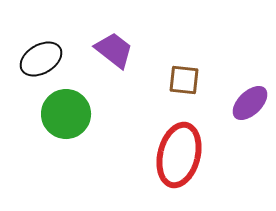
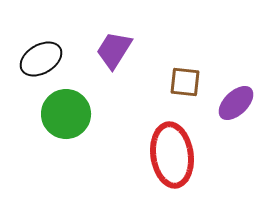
purple trapezoid: rotated 96 degrees counterclockwise
brown square: moved 1 px right, 2 px down
purple ellipse: moved 14 px left
red ellipse: moved 7 px left; rotated 22 degrees counterclockwise
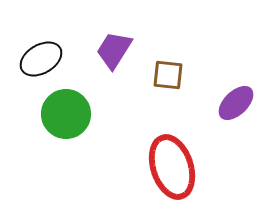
brown square: moved 17 px left, 7 px up
red ellipse: moved 12 px down; rotated 10 degrees counterclockwise
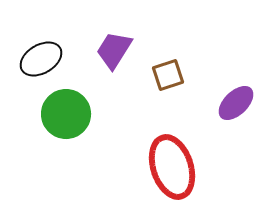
brown square: rotated 24 degrees counterclockwise
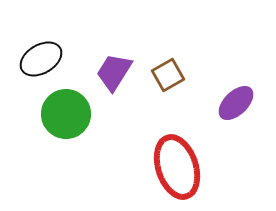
purple trapezoid: moved 22 px down
brown square: rotated 12 degrees counterclockwise
red ellipse: moved 5 px right
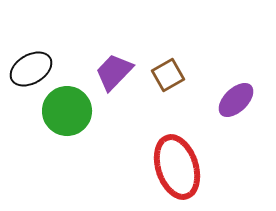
black ellipse: moved 10 px left, 10 px down
purple trapezoid: rotated 12 degrees clockwise
purple ellipse: moved 3 px up
green circle: moved 1 px right, 3 px up
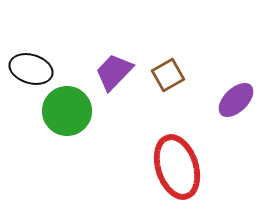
black ellipse: rotated 48 degrees clockwise
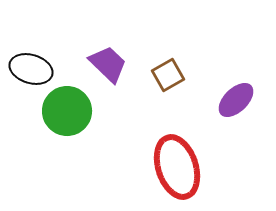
purple trapezoid: moved 6 px left, 8 px up; rotated 90 degrees clockwise
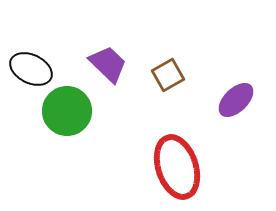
black ellipse: rotated 9 degrees clockwise
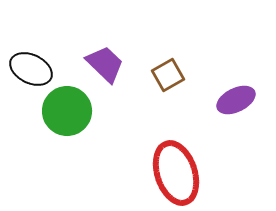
purple trapezoid: moved 3 px left
purple ellipse: rotated 18 degrees clockwise
red ellipse: moved 1 px left, 6 px down
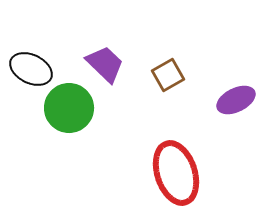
green circle: moved 2 px right, 3 px up
